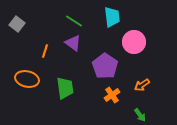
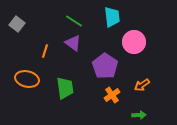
green arrow: moved 1 px left; rotated 56 degrees counterclockwise
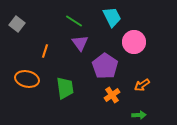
cyan trapezoid: rotated 20 degrees counterclockwise
purple triangle: moved 7 px right; rotated 18 degrees clockwise
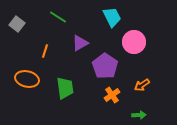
green line: moved 16 px left, 4 px up
purple triangle: rotated 36 degrees clockwise
